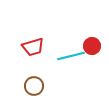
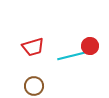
red circle: moved 2 px left
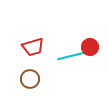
red circle: moved 1 px down
brown circle: moved 4 px left, 7 px up
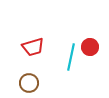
cyan line: moved 1 px down; rotated 64 degrees counterclockwise
brown circle: moved 1 px left, 4 px down
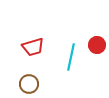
red circle: moved 7 px right, 2 px up
brown circle: moved 1 px down
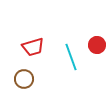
cyan line: rotated 32 degrees counterclockwise
brown circle: moved 5 px left, 5 px up
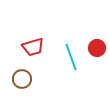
red circle: moved 3 px down
brown circle: moved 2 px left
